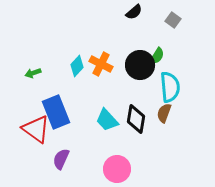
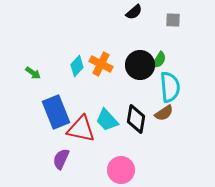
gray square: rotated 35 degrees counterclockwise
green semicircle: moved 2 px right, 4 px down
green arrow: rotated 126 degrees counterclockwise
brown semicircle: rotated 144 degrees counterclockwise
red triangle: moved 45 px right; rotated 24 degrees counterclockwise
pink circle: moved 4 px right, 1 px down
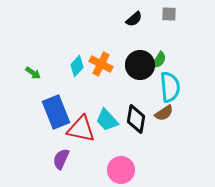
black semicircle: moved 7 px down
gray square: moved 4 px left, 6 px up
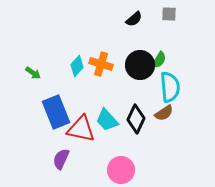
orange cross: rotated 10 degrees counterclockwise
black diamond: rotated 16 degrees clockwise
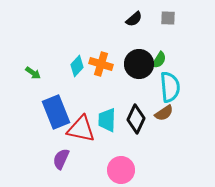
gray square: moved 1 px left, 4 px down
black circle: moved 1 px left, 1 px up
cyan trapezoid: rotated 45 degrees clockwise
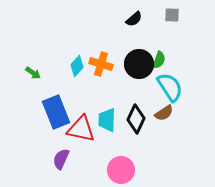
gray square: moved 4 px right, 3 px up
green semicircle: rotated 12 degrees counterclockwise
cyan semicircle: rotated 28 degrees counterclockwise
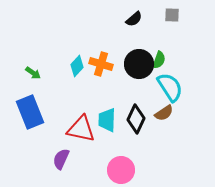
blue rectangle: moved 26 px left
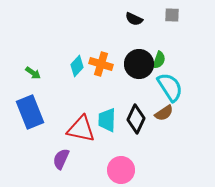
black semicircle: rotated 66 degrees clockwise
